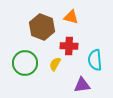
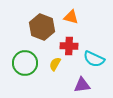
cyan semicircle: moved 1 px left, 1 px up; rotated 60 degrees counterclockwise
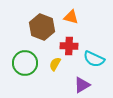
purple triangle: rotated 24 degrees counterclockwise
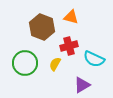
red cross: rotated 18 degrees counterclockwise
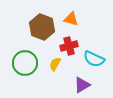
orange triangle: moved 2 px down
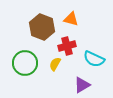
red cross: moved 2 px left
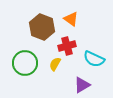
orange triangle: rotated 21 degrees clockwise
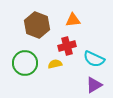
orange triangle: moved 2 px right, 1 px down; rotated 42 degrees counterclockwise
brown hexagon: moved 5 px left, 2 px up
yellow semicircle: rotated 48 degrees clockwise
purple triangle: moved 12 px right
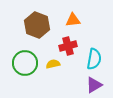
red cross: moved 1 px right
cyan semicircle: rotated 105 degrees counterclockwise
yellow semicircle: moved 2 px left
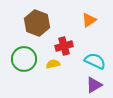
orange triangle: moved 16 px right; rotated 28 degrees counterclockwise
brown hexagon: moved 2 px up
red cross: moved 4 px left
cyan semicircle: moved 1 px right, 2 px down; rotated 75 degrees counterclockwise
green circle: moved 1 px left, 4 px up
